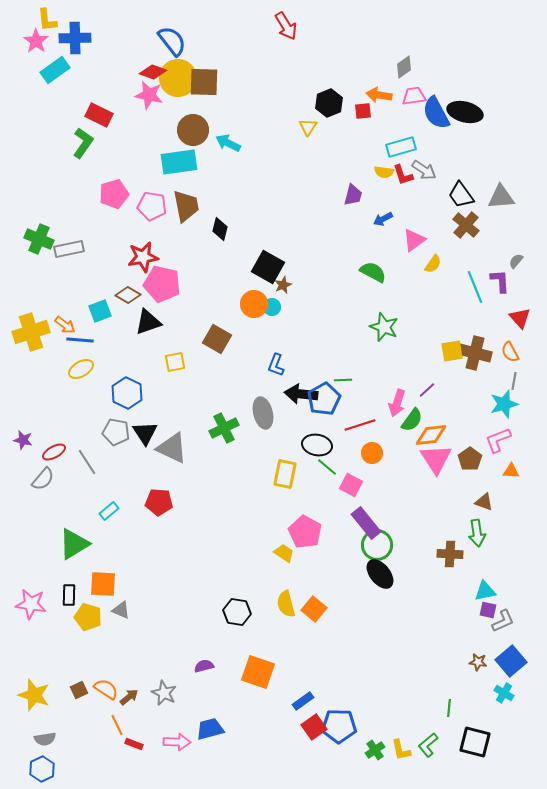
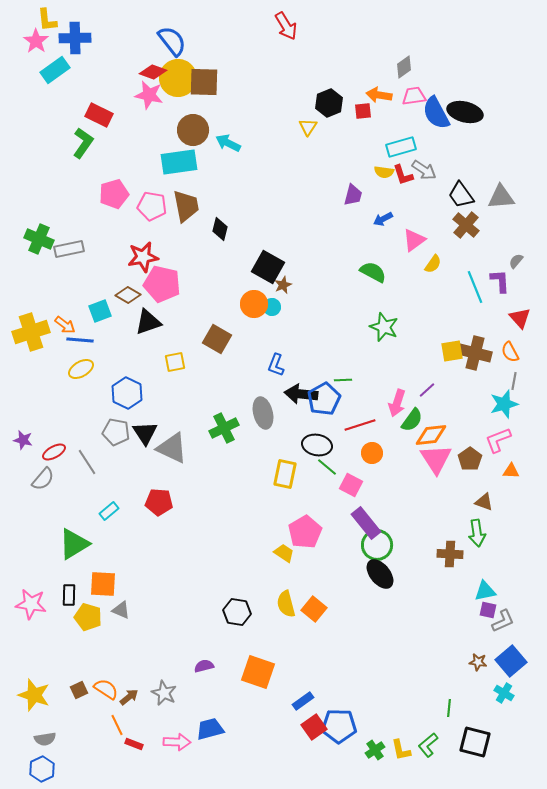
pink pentagon at (305, 532): rotated 12 degrees clockwise
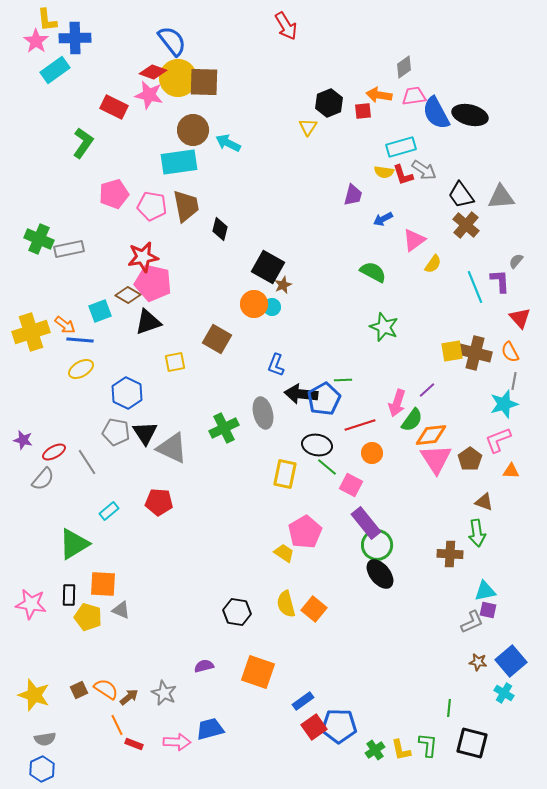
black ellipse at (465, 112): moved 5 px right, 3 px down
red rectangle at (99, 115): moved 15 px right, 8 px up
pink pentagon at (162, 284): moved 9 px left, 1 px up
gray L-shape at (503, 621): moved 31 px left, 1 px down
black square at (475, 742): moved 3 px left, 1 px down
green L-shape at (428, 745): rotated 135 degrees clockwise
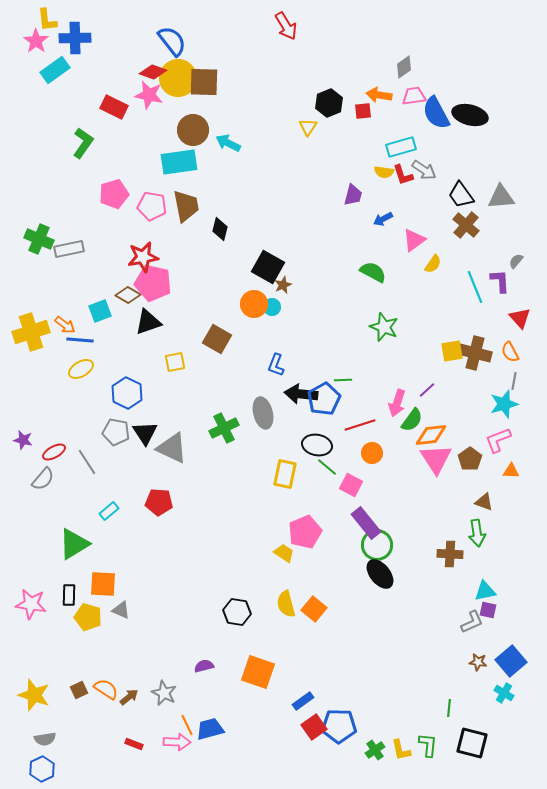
pink pentagon at (305, 532): rotated 8 degrees clockwise
orange line at (117, 725): moved 70 px right
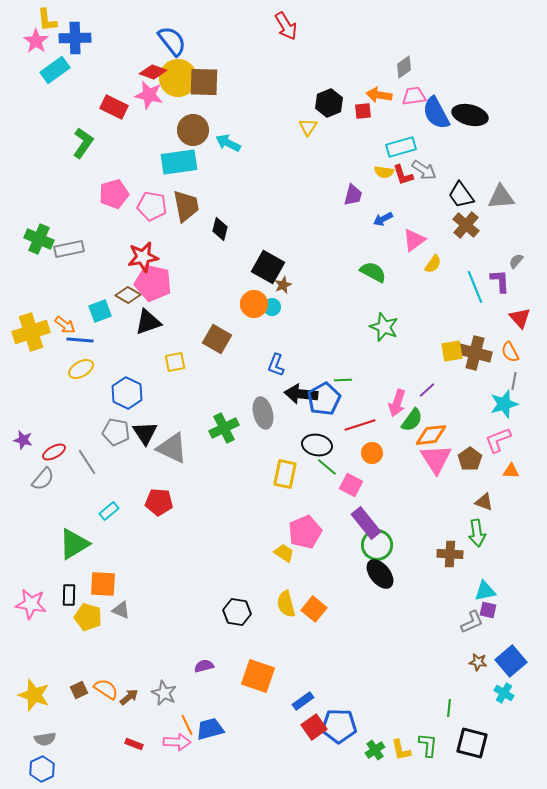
orange square at (258, 672): moved 4 px down
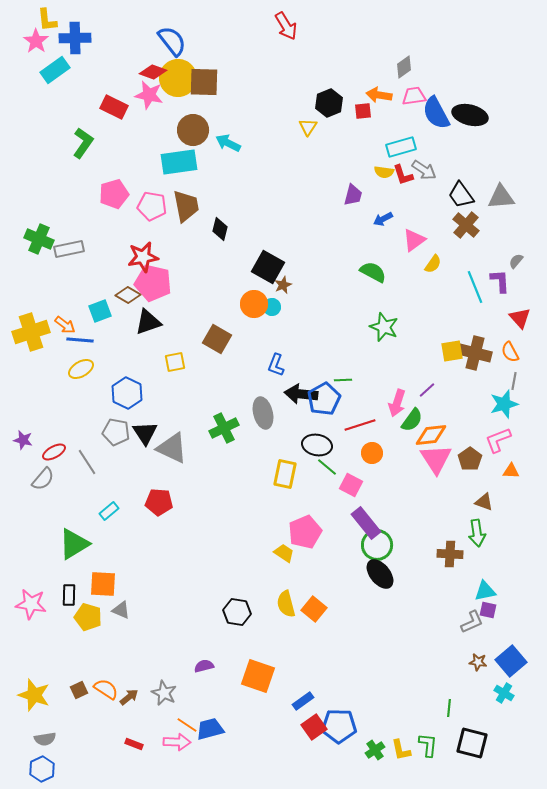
orange line at (187, 725): rotated 30 degrees counterclockwise
